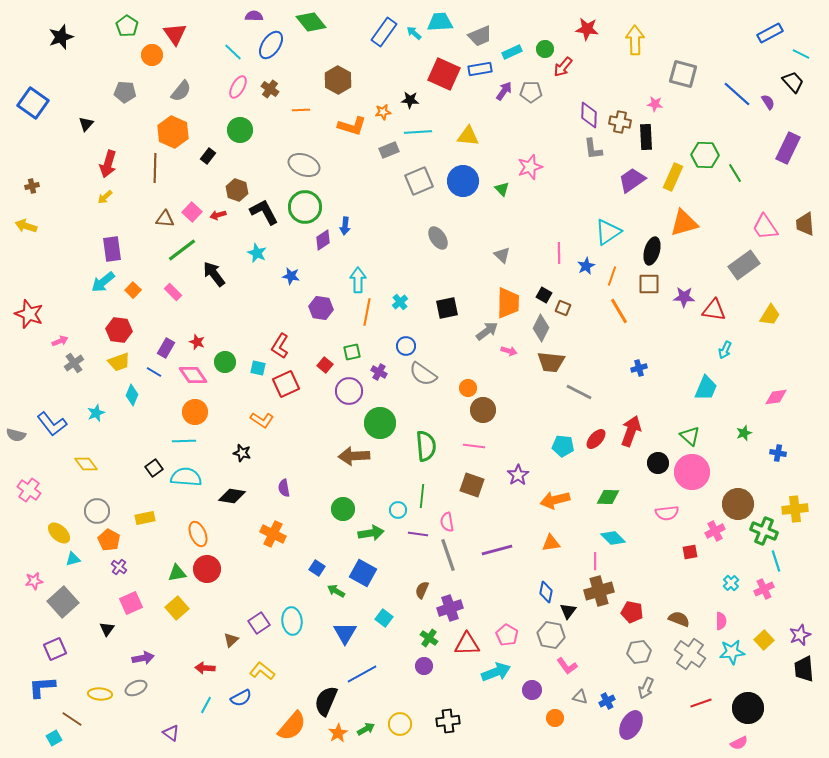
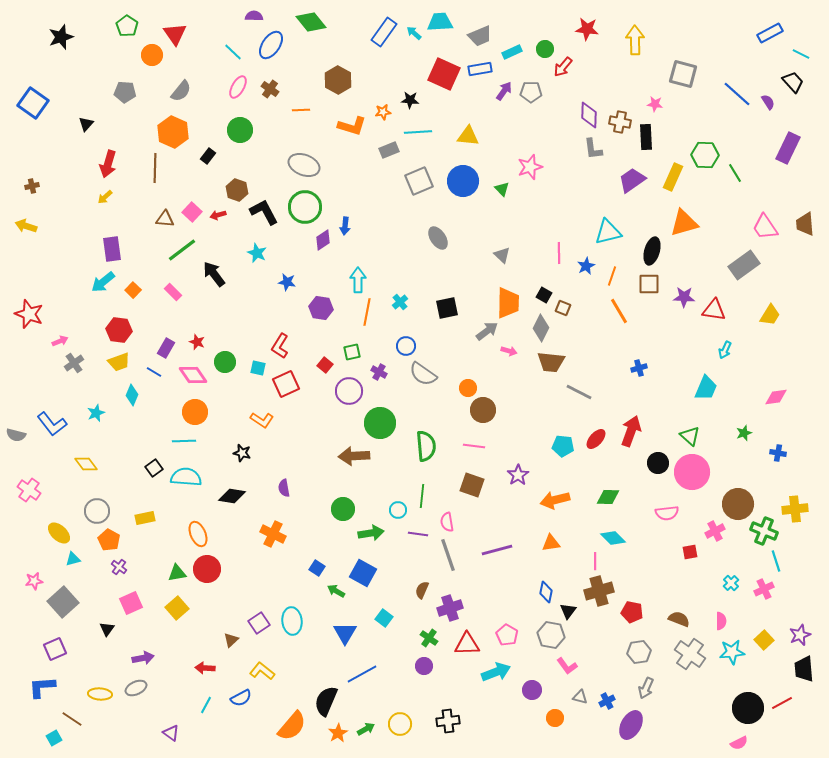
cyan triangle at (608, 232): rotated 20 degrees clockwise
blue star at (291, 276): moved 4 px left, 6 px down
red line at (701, 703): moved 81 px right; rotated 10 degrees counterclockwise
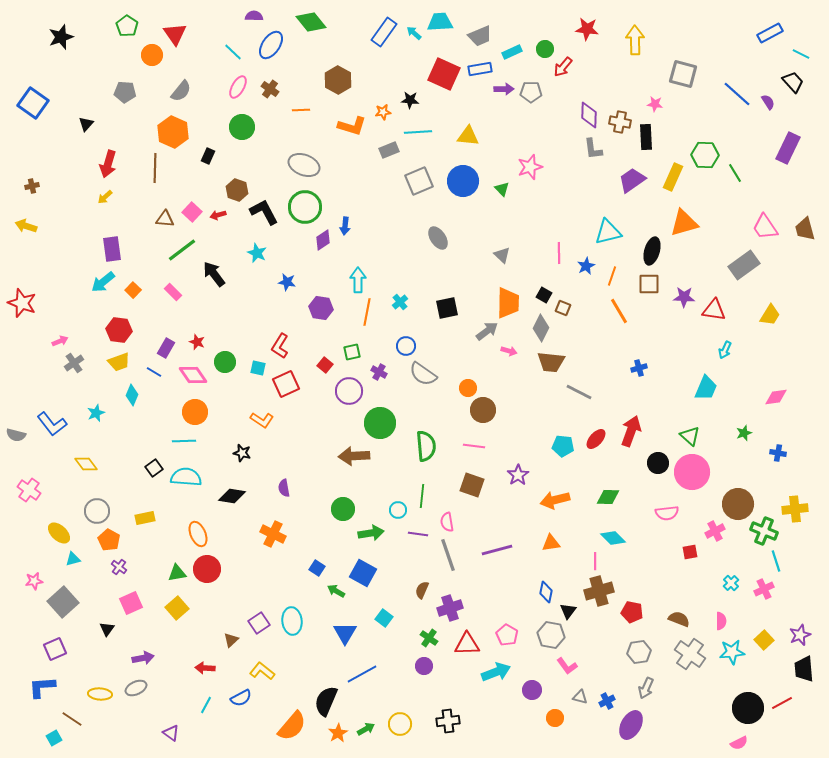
purple arrow at (504, 91): moved 2 px up; rotated 54 degrees clockwise
green circle at (240, 130): moved 2 px right, 3 px up
black rectangle at (208, 156): rotated 14 degrees counterclockwise
brown trapezoid at (805, 224): moved 5 px down; rotated 10 degrees counterclockwise
red star at (29, 314): moved 7 px left, 11 px up
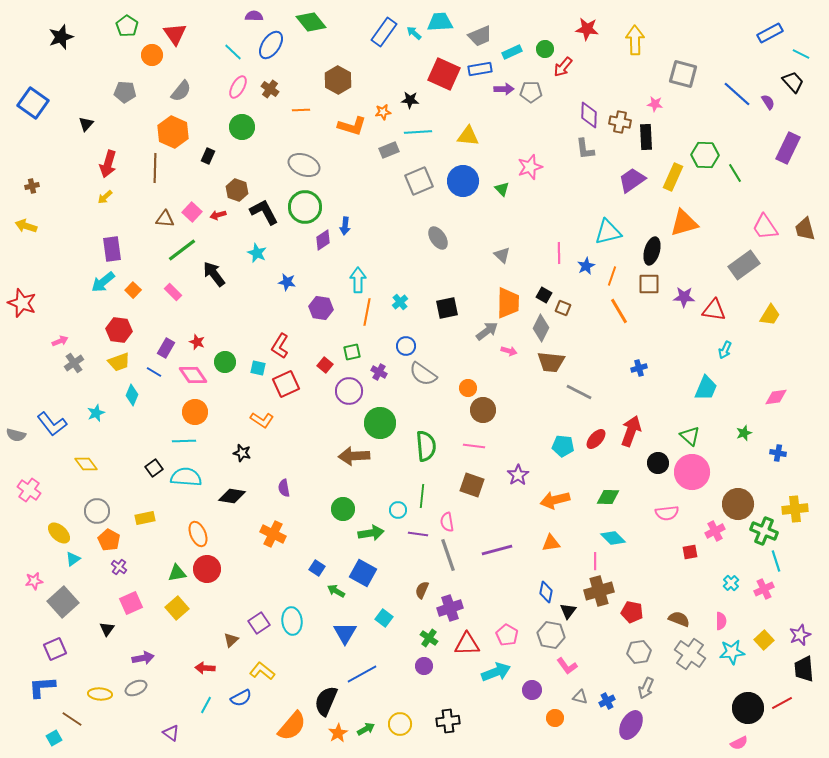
gray L-shape at (593, 149): moved 8 px left
cyan triangle at (73, 559): rotated 21 degrees counterclockwise
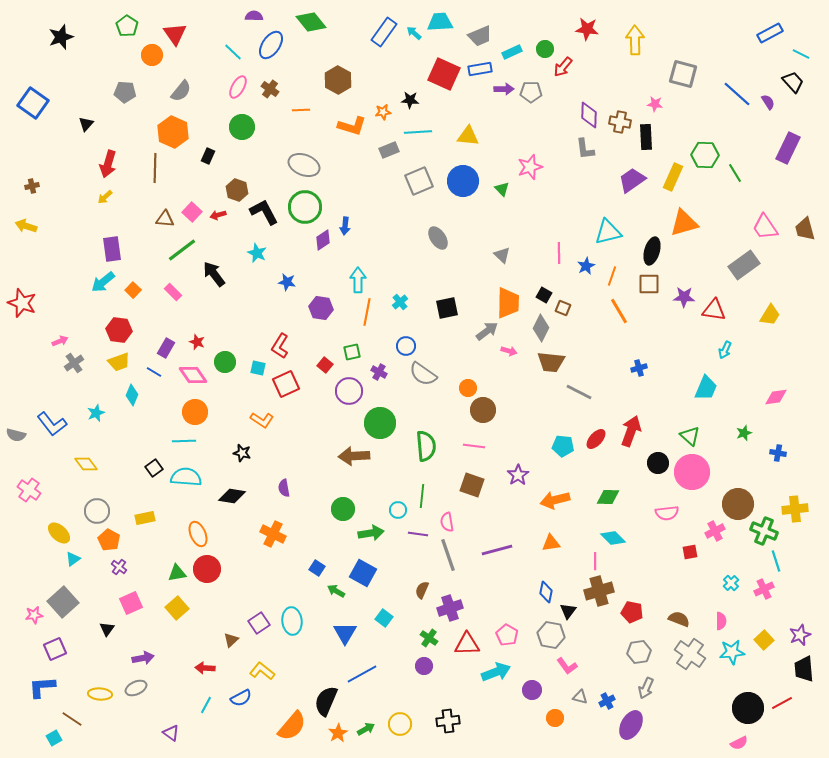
pink star at (34, 581): moved 34 px down
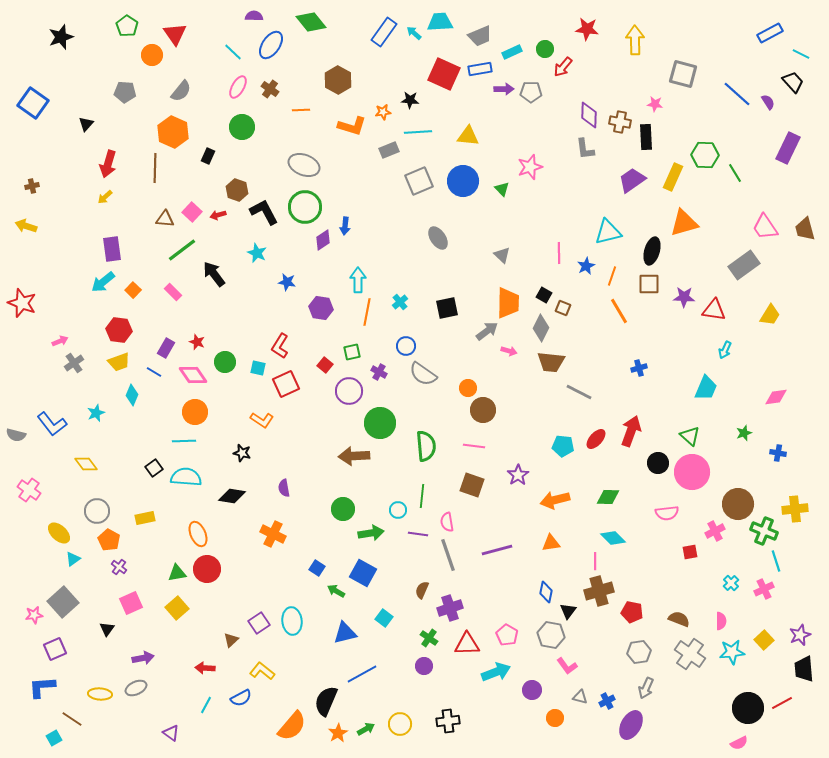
blue triangle at (345, 633): rotated 45 degrees clockwise
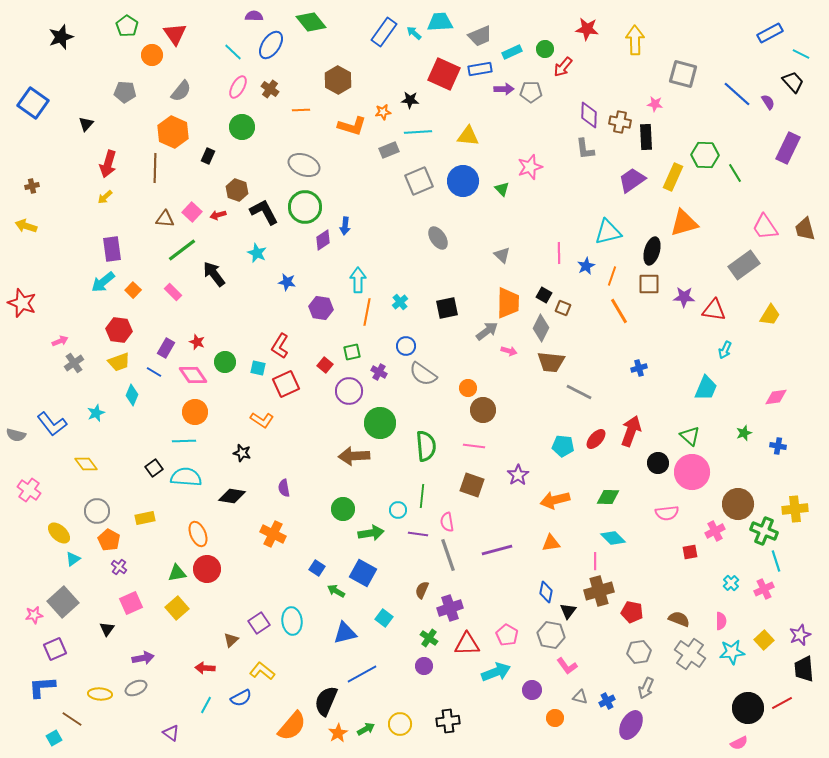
blue cross at (778, 453): moved 7 px up
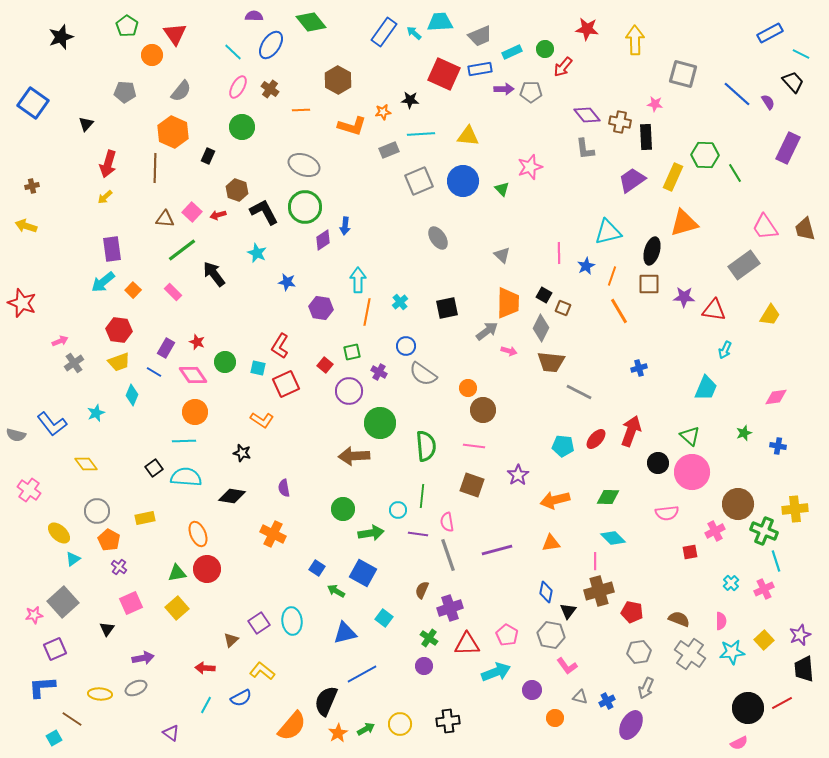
purple diamond at (589, 115): moved 2 px left; rotated 40 degrees counterclockwise
cyan line at (418, 132): moved 3 px right, 2 px down
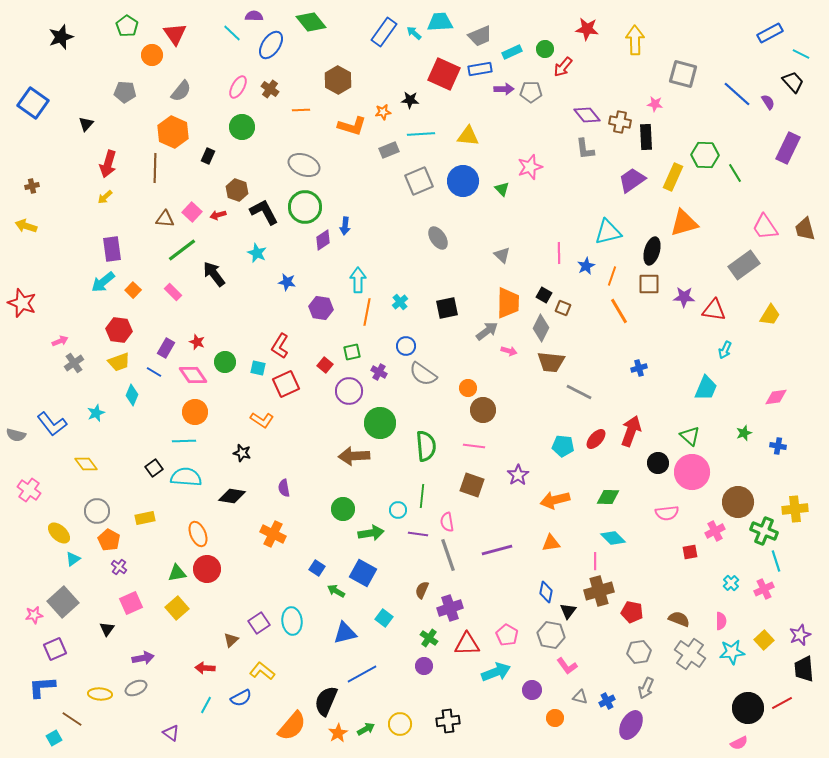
cyan line at (233, 52): moved 1 px left, 19 px up
brown circle at (738, 504): moved 2 px up
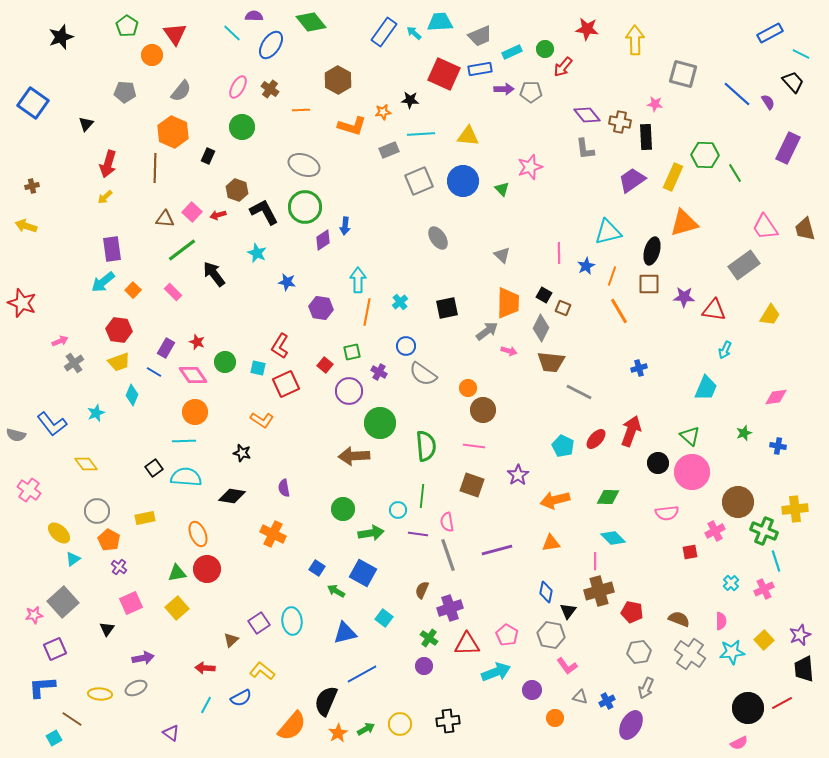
cyan pentagon at (563, 446): rotated 20 degrees clockwise
